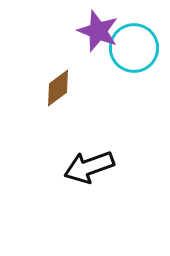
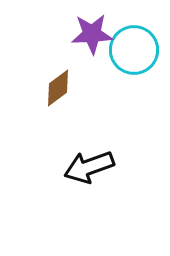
purple star: moved 6 px left, 3 px down; rotated 24 degrees counterclockwise
cyan circle: moved 2 px down
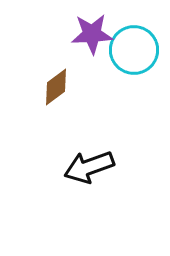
brown diamond: moved 2 px left, 1 px up
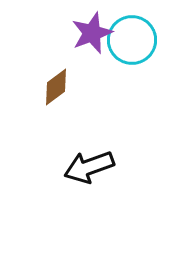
purple star: moved 1 px up; rotated 18 degrees counterclockwise
cyan circle: moved 2 px left, 10 px up
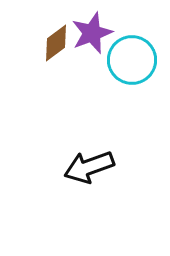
cyan circle: moved 20 px down
brown diamond: moved 44 px up
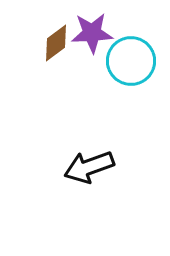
purple star: rotated 18 degrees clockwise
cyan circle: moved 1 px left, 1 px down
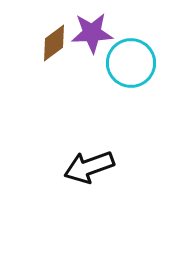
brown diamond: moved 2 px left
cyan circle: moved 2 px down
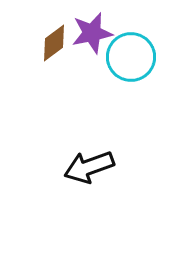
purple star: rotated 9 degrees counterclockwise
cyan circle: moved 6 px up
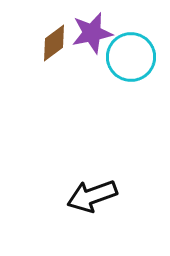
black arrow: moved 3 px right, 29 px down
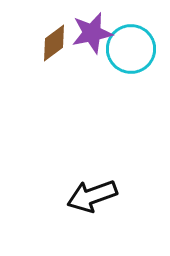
cyan circle: moved 8 px up
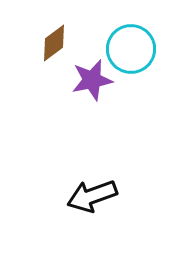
purple star: moved 47 px down
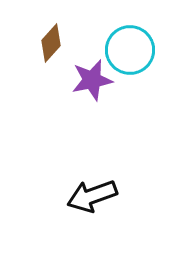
brown diamond: moved 3 px left; rotated 12 degrees counterclockwise
cyan circle: moved 1 px left, 1 px down
